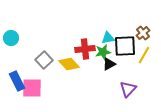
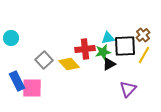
brown cross: moved 2 px down
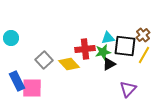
black square: rotated 10 degrees clockwise
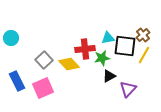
green star: moved 1 px left, 6 px down
black triangle: moved 12 px down
pink square: moved 11 px right; rotated 25 degrees counterclockwise
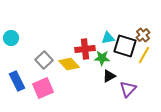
black square: rotated 10 degrees clockwise
green star: rotated 14 degrees clockwise
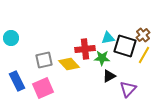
gray square: rotated 30 degrees clockwise
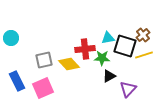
yellow line: rotated 42 degrees clockwise
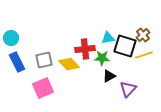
blue rectangle: moved 19 px up
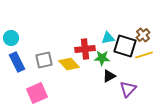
pink square: moved 6 px left, 5 px down
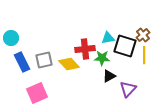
yellow line: rotated 72 degrees counterclockwise
blue rectangle: moved 5 px right
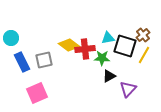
yellow line: rotated 30 degrees clockwise
yellow diamond: moved 19 px up; rotated 10 degrees counterclockwise
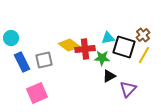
black square: moved 1 px left, 1 px down
